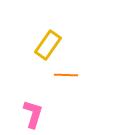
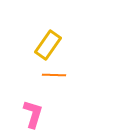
orange line: moved 12 px left
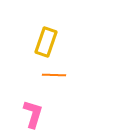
yellow rectangle: moved 2 px left, 3 px up; rotated 16 degrees counterclockwise
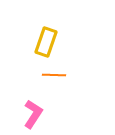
pink L-shape: rotated 16 degrees clockwise
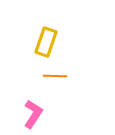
orange line: moved 1 px right, 1 px down
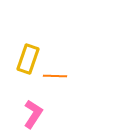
yellow rectangle: moved 18 px left, 17 px down
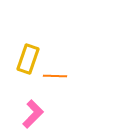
pink L-shape: rotated 12 degrees clockwise
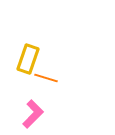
orange line: moved 9 px left, 2 px down; rotated 15 degrees clockwise
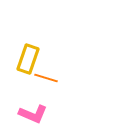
pink L-shape: rotated 68 degrees clockwise
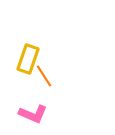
orange line: moved 2 px left, 2 px up; rotated 40 degrees clockwise
